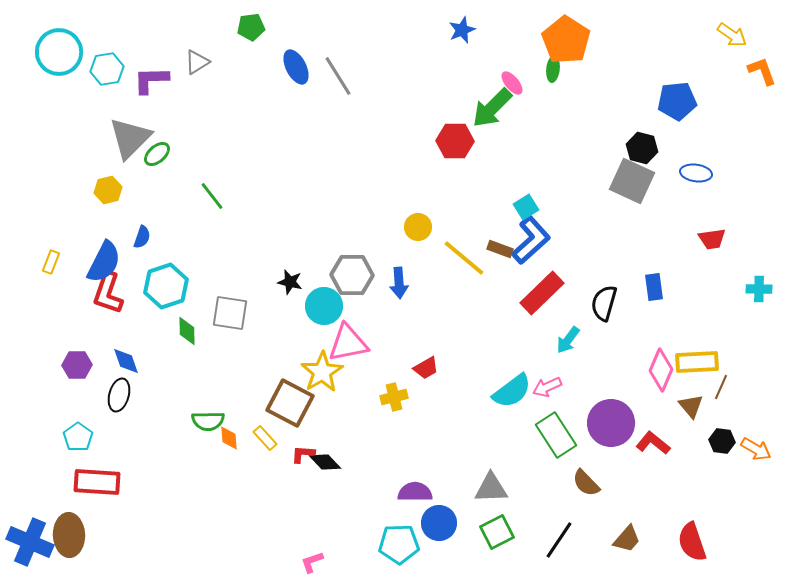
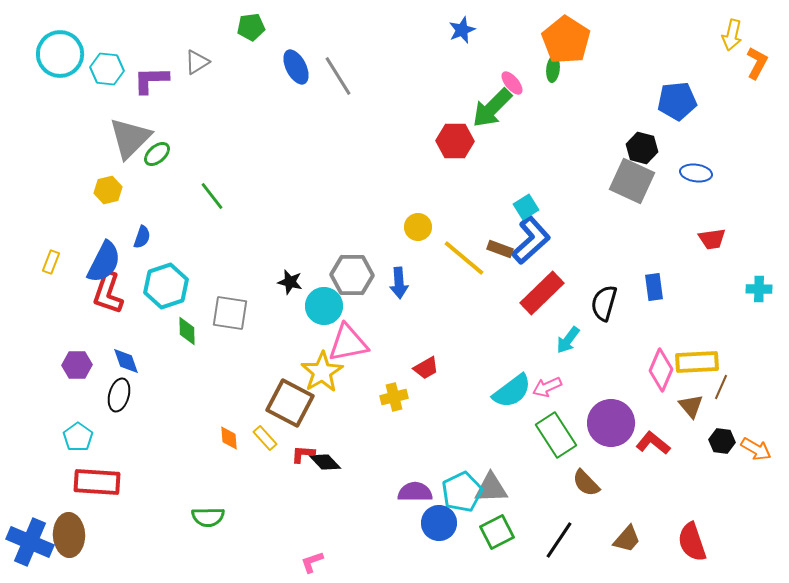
yellow arrow at (732, 35): rotated 68 degrees clockwise
cyan circle at (59, 52): moved 1 px right, 2 px down
cyan hexagon at (107, 69): rotated 16 degrees clockwise
orange L-shape at (762, 71): moved 5 px left, 8 px up; rotated 48 degrees clockwise
green semicircle at (208, 421): moved 96 px down
cyan pentagon at (399, 544): moved 63 px right, 52 px up; rotated 24 degrees counterclockwise
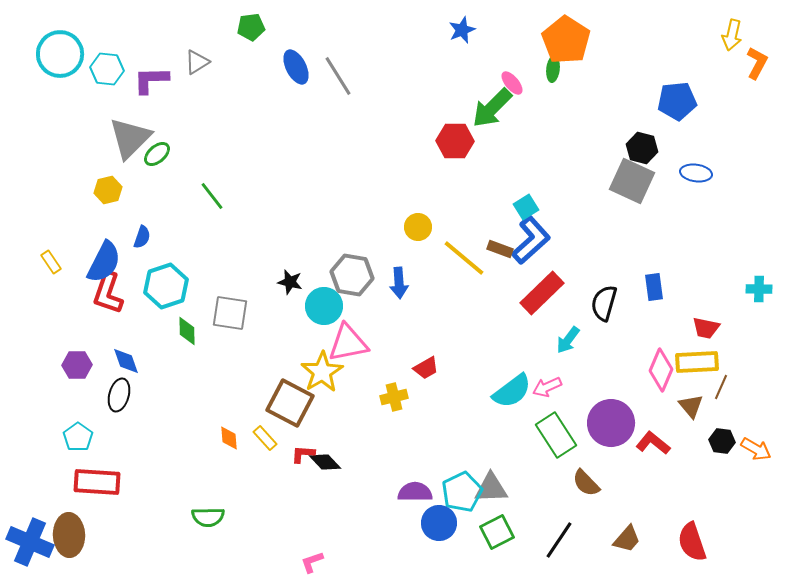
red trapezoid at (712, 239): moved 6 px left, 89 px down; rotated 20 degrees clockwise
yellow rectangle at (51, 262): rotated 55 degrees counterclockwise
gray hexagon at (352, 275): rotated 9 degrees clockwise
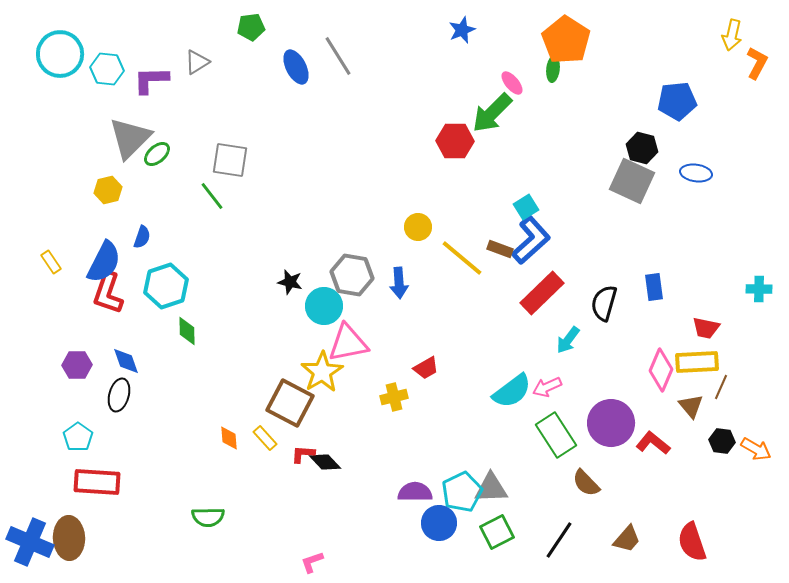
gray line at (338, 76): moved 20 px up
green arrow at (492, 108): moved 5 px down
yellow line at (464, 258): moved 2 px left
gray square at (230, 313): moved 153 px up
brown ellipse at (69, 535): moved 3 px down
